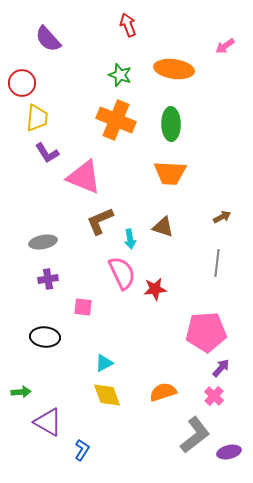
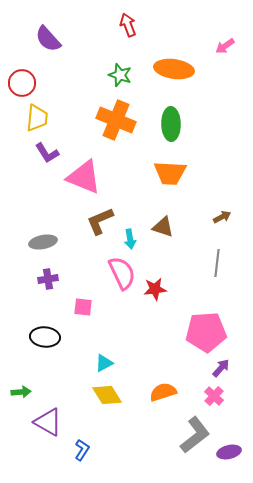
yellow diamond: rotated 12 degrees counterclockwise
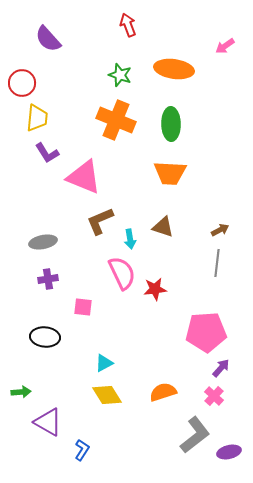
brown arrow: moved 2 px left, 13 px down
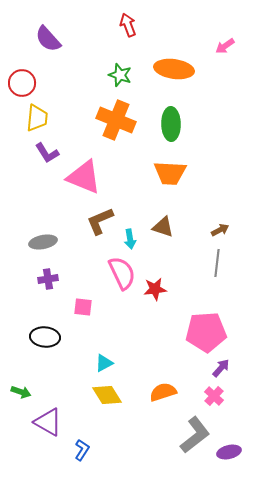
green arrow: rotated 24 degrees clockwise
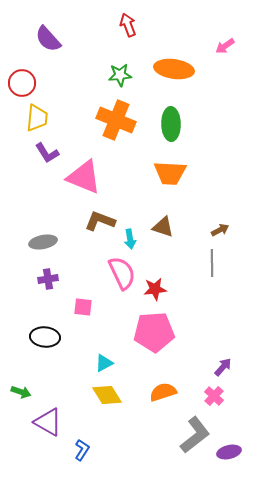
green star: rotated 25 degrees counterclockwise
brown L-shape: rotated 44 degrees clockwise
gray line: moved 5 px left; rotated 8 degrees counterclockwise
pink pentagon: moved 52 px left
purple arrow: moved 2 px right, 1 px up
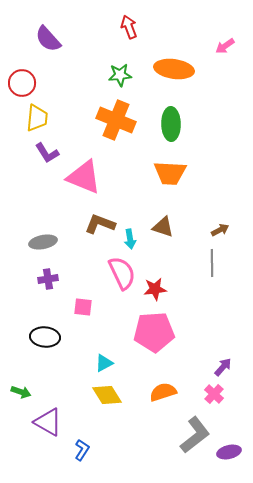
red arrow: moved 1 px right, 2 px down
brown L-shape: moved 3 px down
pink cross: moved 2 px up
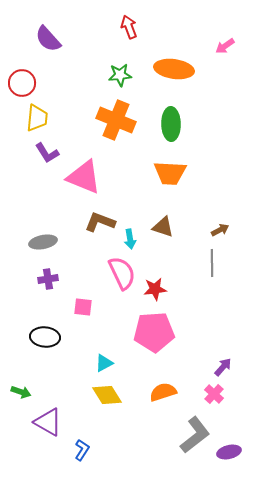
brown L-shape: moved 2 px up
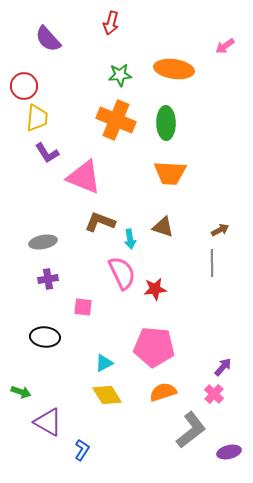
red arrow: moved 18 px left, 4 px up; rotated 145 degrees counterclockwise
red circle: moved 2 px right, 3 px down
green ellipse: moved 5 px left, 1 px up
pink pentagon: moved 15 px down; rotated 9 degrees clockwise
gray L-shape: moved 4 px left, 5 px up
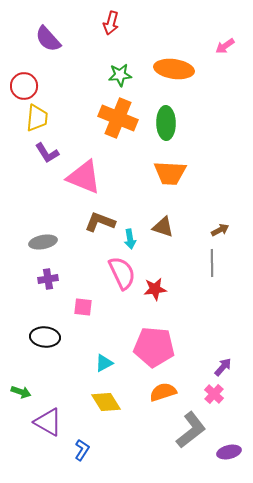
orange cross: moved 2 px right, 2 px up
yellow diamond: moved 1 px left, 7 px down
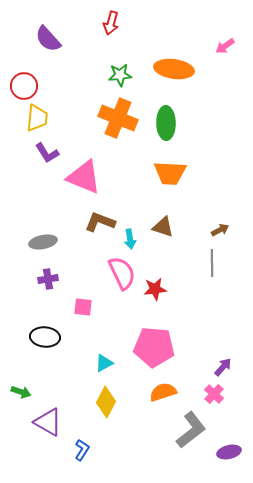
yellow diamond: rotated 60 degrees clockwise
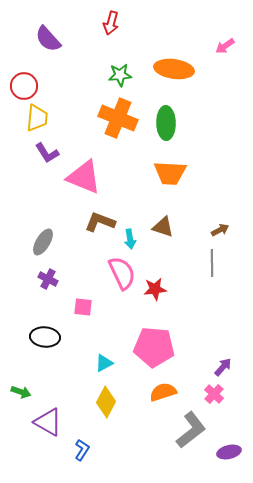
gray ellipse: rotated 48 degrees counterclockwise
purple cross: rotated 36 degrees clockwise
